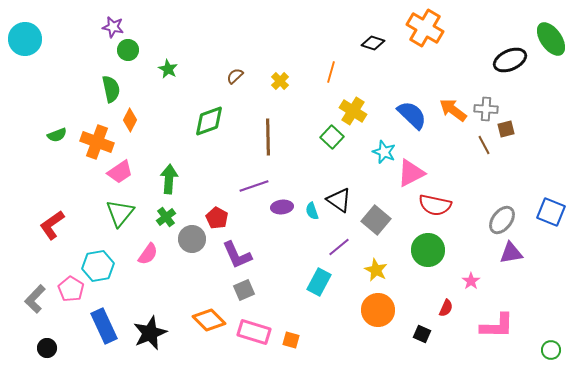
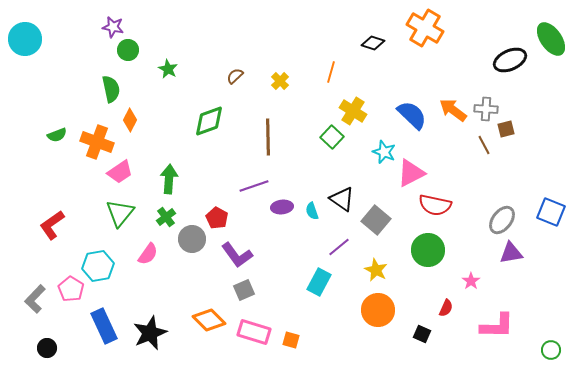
black triangle at (339, 200): moved 3 px right, 1 px up
purple L-shape at (237, 255): rotated 12 degrees counterclockwise
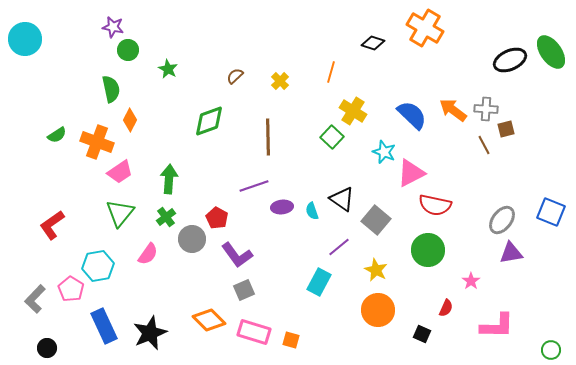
green ellipse at (551, 39): moved 13 px down
green semicircle at (57, 135): rotated 12 degrees counterclockwise
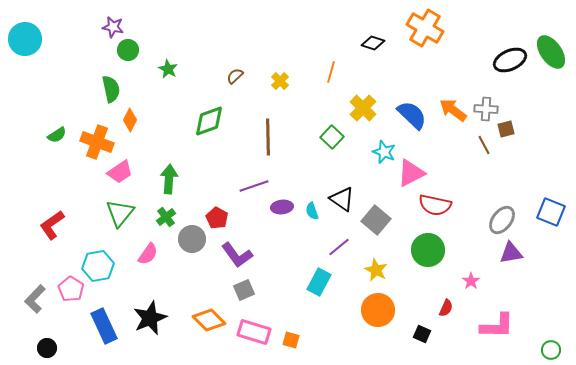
yellow cross at (353, 111): moved 10 px right, 3 px up; rotated 12 degrees clockwise
black star at (150, 333): moved 15 px up
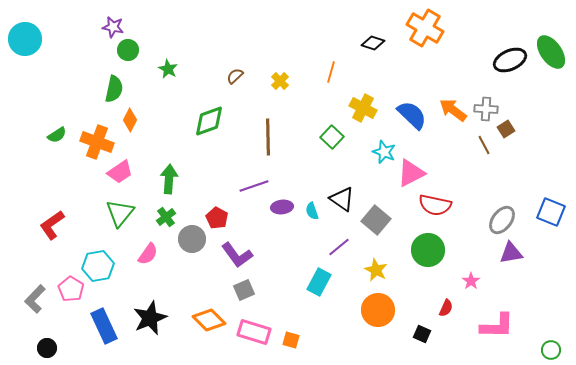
green semicircle at (111, 89): moved 3 px right; rotated 24 degrees clockwise
yellow cross at (363, 108): rotated 16 degrees counterclockwise
brown square at (506, 129): rotated 18 degrees counterclockwise
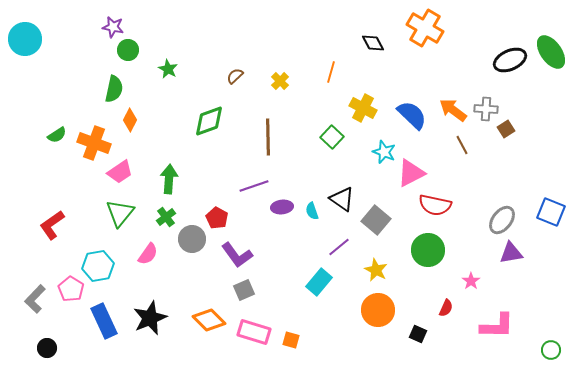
black diamond at (373, 43): rotated 45 degrees clockwise
orange cross at (97, 142): moved 3 px left, 1 px down
brown line at (484, 145): moved 22 px left
cyan rectangle at (319, 282): rotated 12 degrees clockwise
blue rectangle at (104, 326): moved 5 px up
black square at (422, 334): moved 4 px left
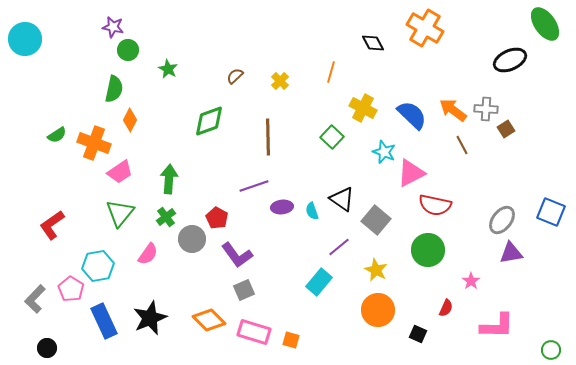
green ellipse at (551, 52): moved 6 px left, 28 px up
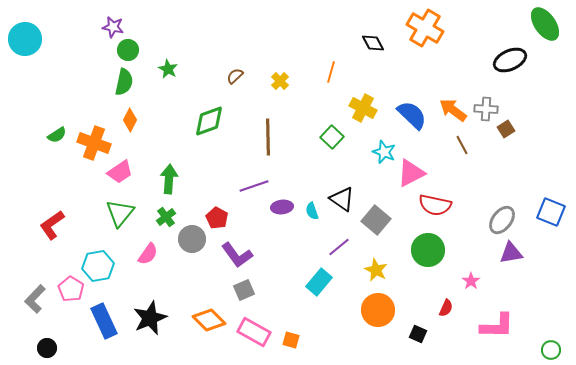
green semicircle at (114, 89): moved 10 px right, 7 px up
pink rectangle at (254, 332): rotated 12 degrees clockwise
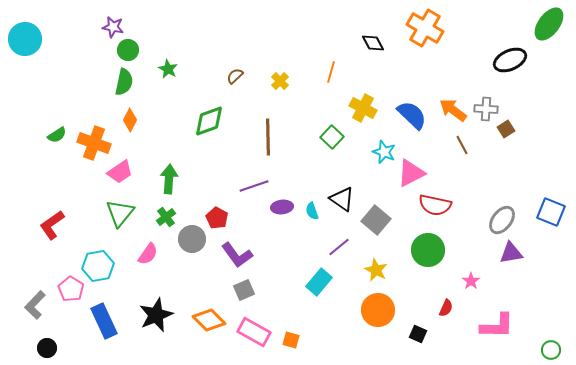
green ellipse at (545, 24): moved 4 px right; rotated 72 degrees clockwise
gray L-shape at (35, 299): moved 6 px down
black star at (150, 318): moved 6 px right, 3 px up
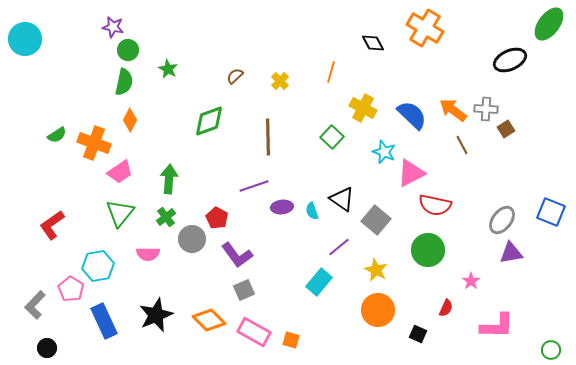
pink semicircle at (148, 254): rotated 55 degrees clockwise
